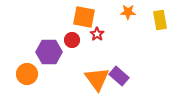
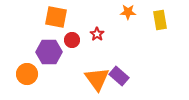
orange square: moved 28 px left
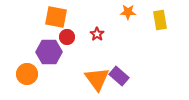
red circle: moved 5 px left, 3 px up
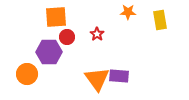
orange square: rotated 15 degrees counterclockwise
purple rectangle: rotated 36 degrees counterclockwise
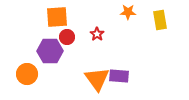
orange square: moved 1 px right
purple hexagon: moved 1 px right, 1 px up
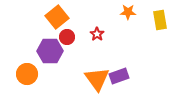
orange square: rotated 35 degrees counterclockwise
purple rectangle: rotated 24 degrees counterclockwise
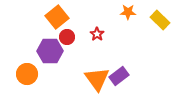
yellow rectangle: rotated 36 degrees counterclockwise
purple rectangle: rotated 18 degrees counterclockwise
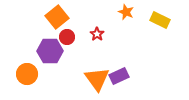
orange star: moved 2 px left; rotated 21 degrees clockwise
yellow rectangle: rotated 18 degrees counterclockwise
purple rectangle: rotated 12 degrees clockwise
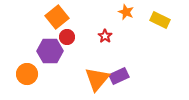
red star: moved 8 px right, 2 px down
orange triangle: rotated 16 degrees clockwise
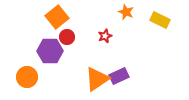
red star: rotated 16 degrees clockwise
orange circle: moved 3 px down
orange triangle: rotated 16 degrees clockwise
